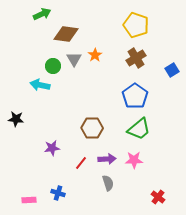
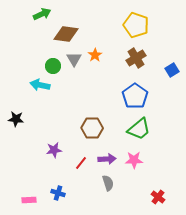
purple star: moved 2 px right, 2 px down
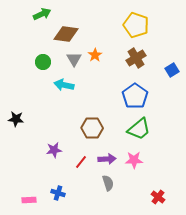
green circle: moved 10 px left, 4 px up
cyan arrow: moved 24 px right
red line: moved 1 px up
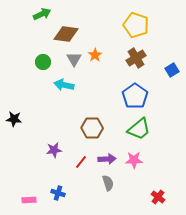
black star: moved 2 px left
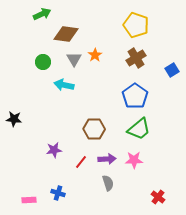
brown hexagon: moved 2 px right, 1 px down
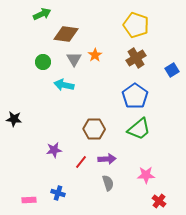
pink star: moved 12 px right, 15 px down
red cross: moved 1 px right, 4 px down
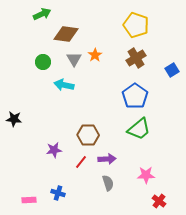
brown hexagon: moved 6 px left, 6 px down
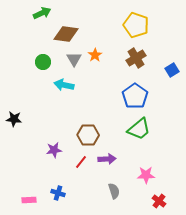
green arrow: moved 1 px up
gray semicircle: moved 6 px right, 8 px down
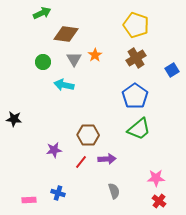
pink star: moved 10 px right, 3 px down
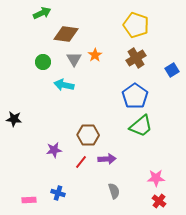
green trapezoid: moved 2 px right, 3 px up
